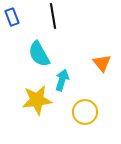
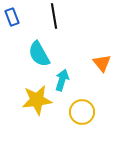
black line: moved 1 px right
yellow circle: moved 3 px left
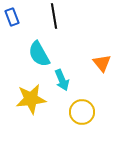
cyan arrow: rotated 140 degrees clockwise
yellow star: moved 6 px left, 1 px up
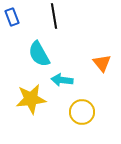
cyan arrow: rotated 120 degrees clockwise
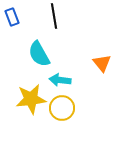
cyan arrow: moved 2 px left
yellow circle: moved 20 px left, 4 px up
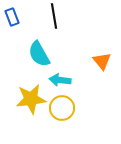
orange triangle: moved 2 px up
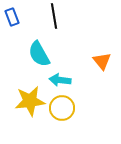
yellow star: moved 1 px left, 2 px down
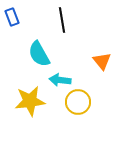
black line: moved 8 px right, 4 px down
yellow circle: moved 16 px right, 6 px up
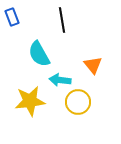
orange triangle: moved 9 px left, 4 px down
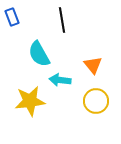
yellow circle: moved 18 px right, 1 px up
